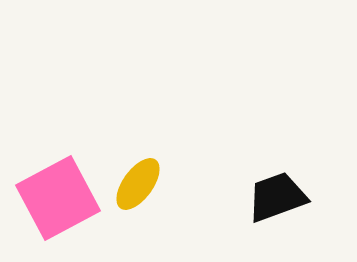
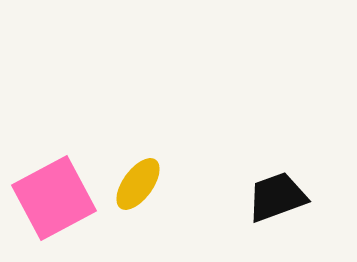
pink square: moved 4 px left
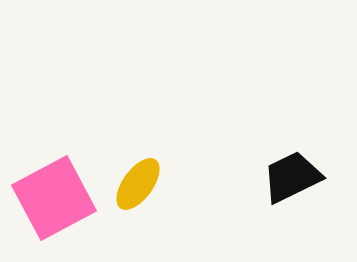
black trapezoid: moved 15 px right, 20 px up; rotated 6 degrees counterclockwise
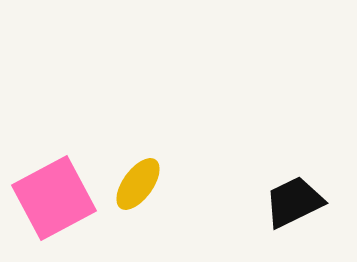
black trapezoid: moved 2 px right, 25 px down
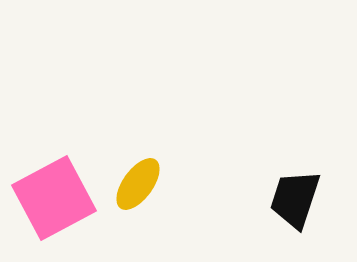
black trapezoid: moved 1 px right, 3 px up; rotated 46 degrees counterclockwise
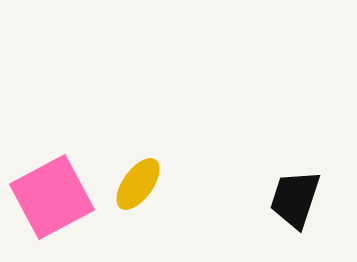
pink square: moved 2 px left, 1 px up
